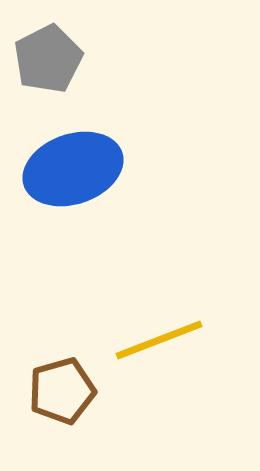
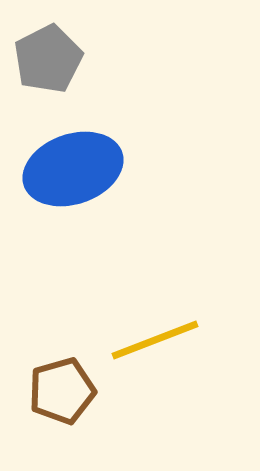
yellow line: moved 4 px left
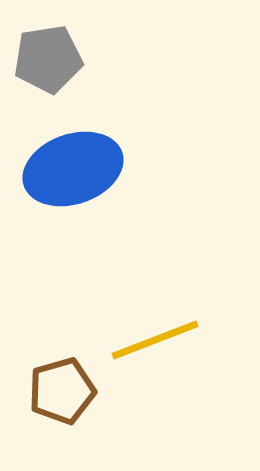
gray pentagon: rotated 18 degrees clockwise
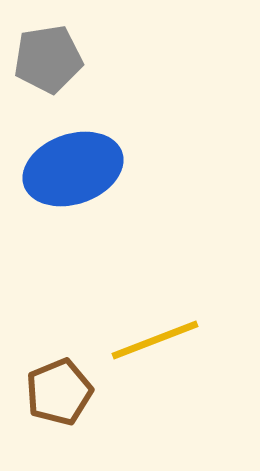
brown pentagon: moved 3 px left, 1 px down; rotated 6 degrees counterclockwise
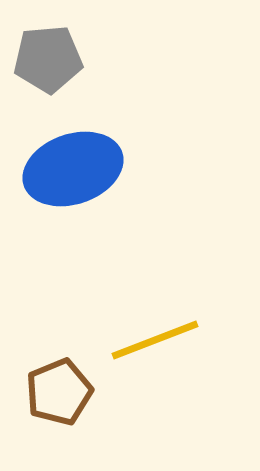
gray pentagon: rotated 4 degrees clockwise
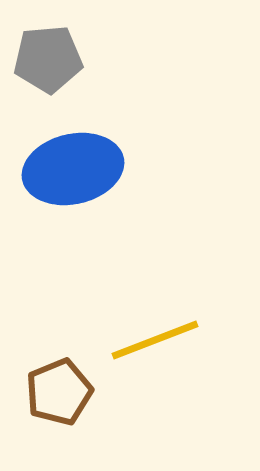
blue ellipse: rotated 6 degrees clockwise
